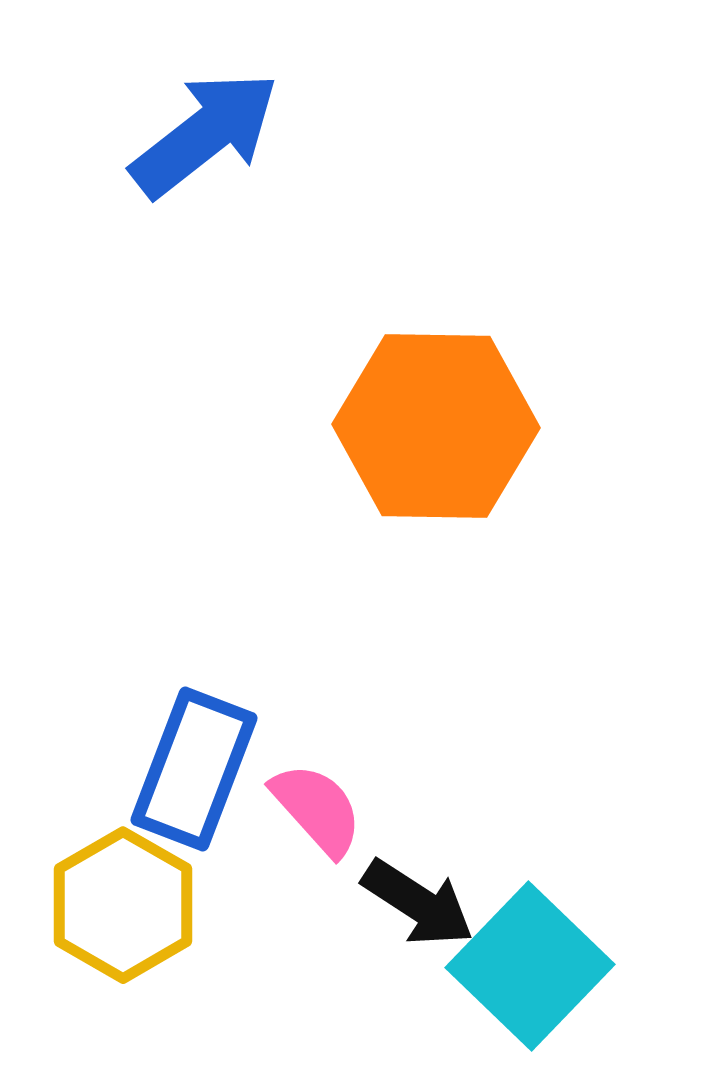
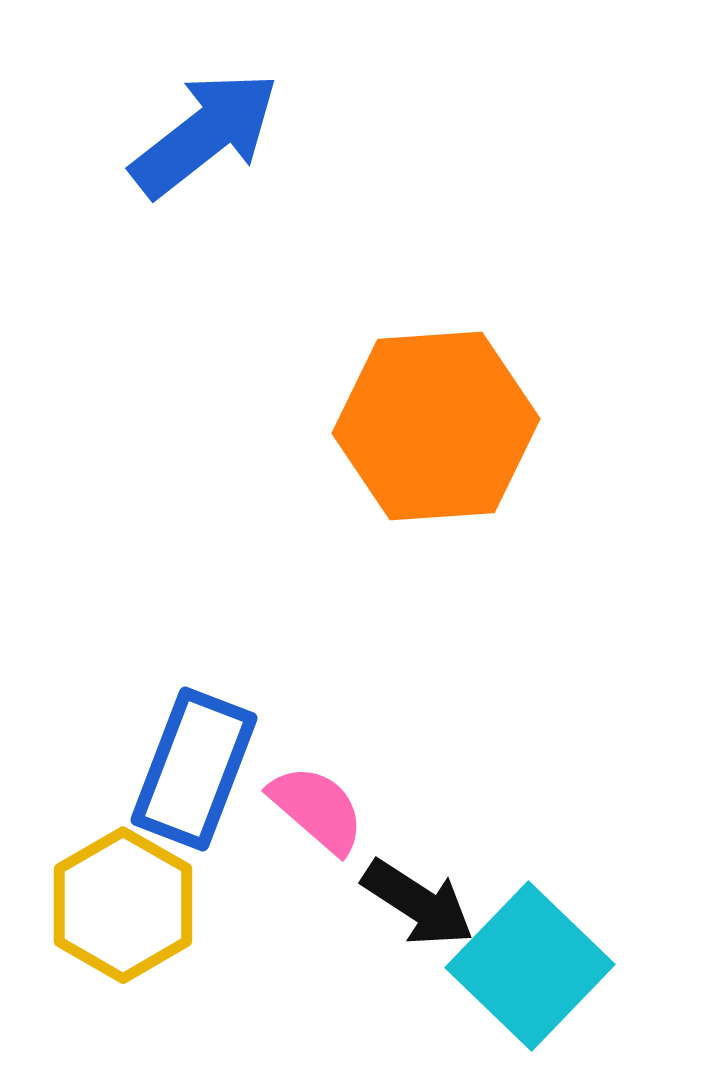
orange hexagon: rotated 5 degrees counterclockwise
pink semicircle: rotated 7 degrees counterclockwise
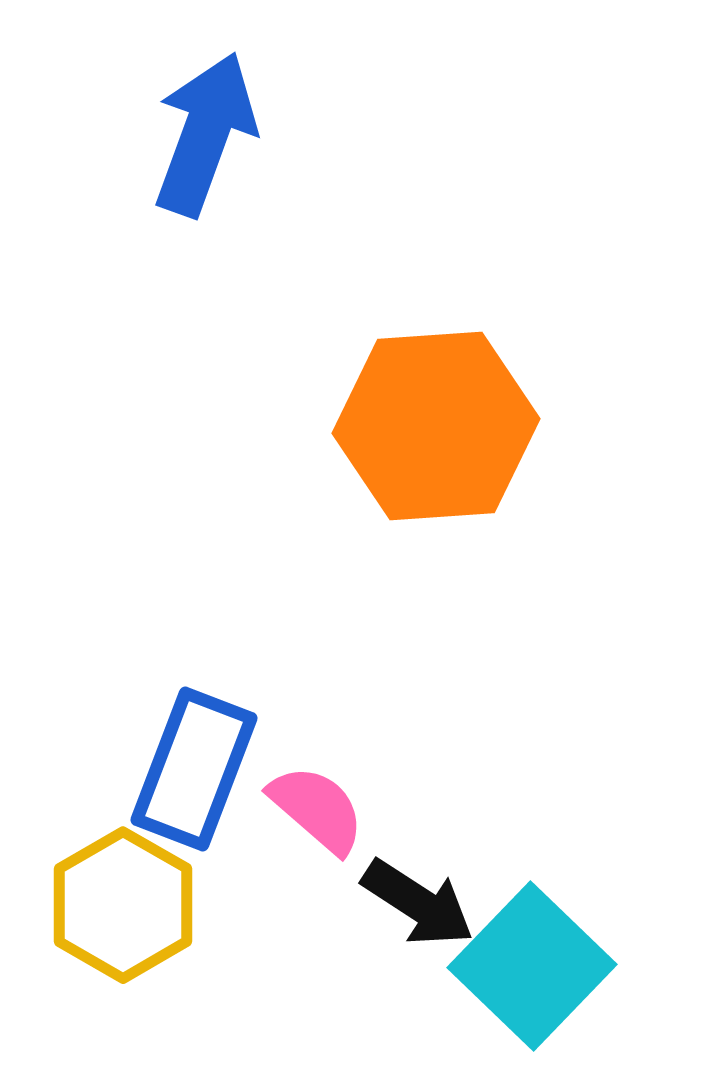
blue arrow: rotated 32 degrees counterclockwise
cyan square: moved 2 px right
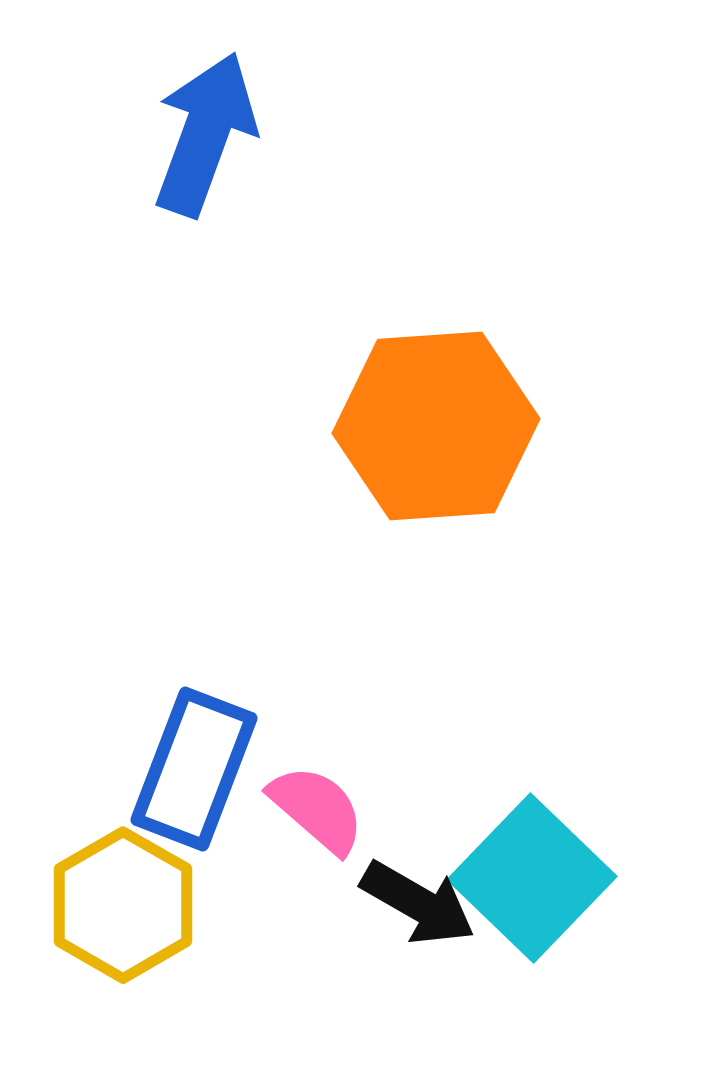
black arrow: rotated 3 degrees counterclockwise
cyan square: moved 88 px up
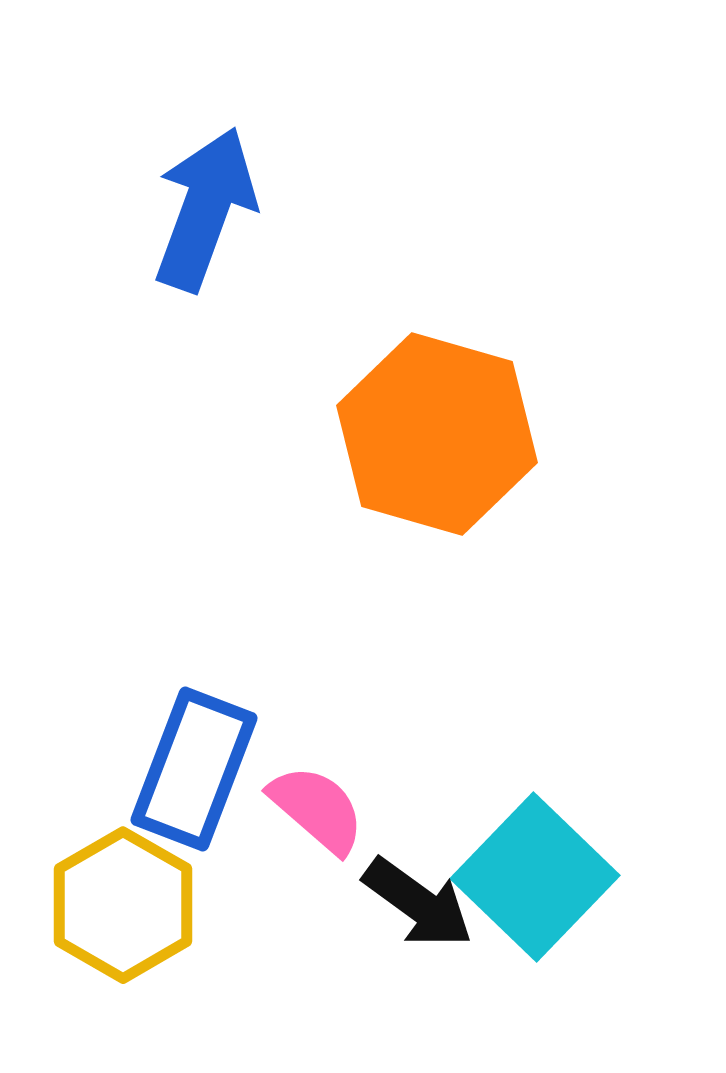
blue arrow: moved 75 px down
orange hexagon: moved 1 px right, 8 px down; rotated 20 degrees clockwise
cyan square: moved 3 px right, 1 px up
black arrow: rotated 6 degrees clockwise
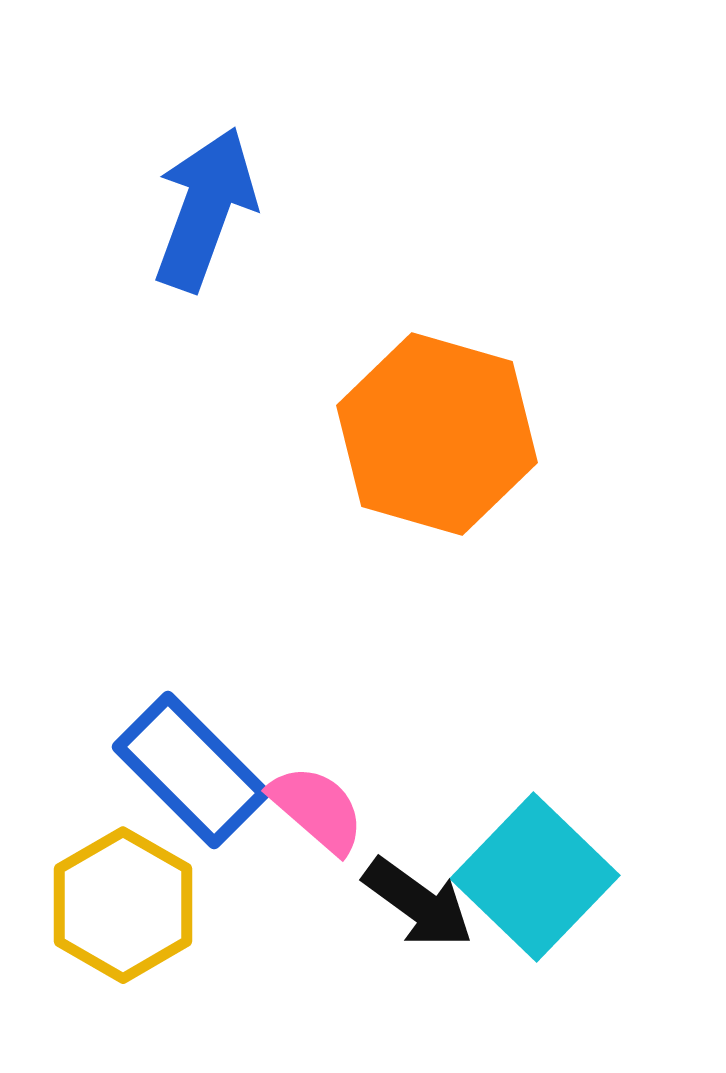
blue rectangle: moved 3 px left, 1 px down; rotated 66 degrees counterclockwise
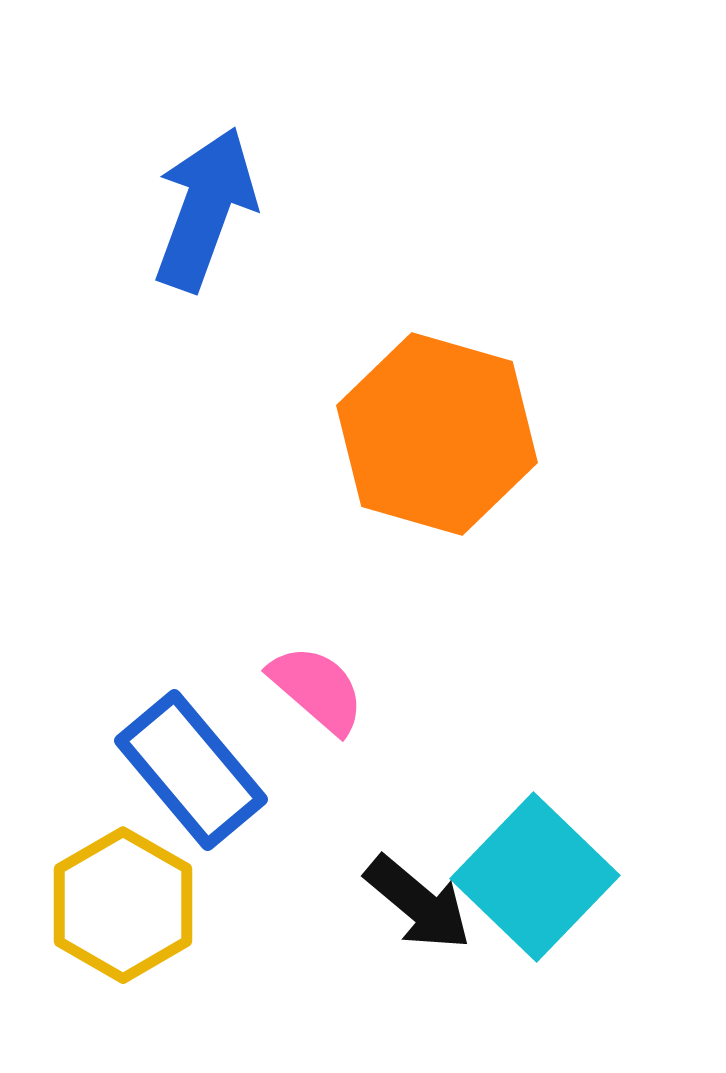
blue rectangle: rotated 5 degrees clockwise
pink semicircle: moved 120 px up
black arrow: rotated 4 degrees clockwise
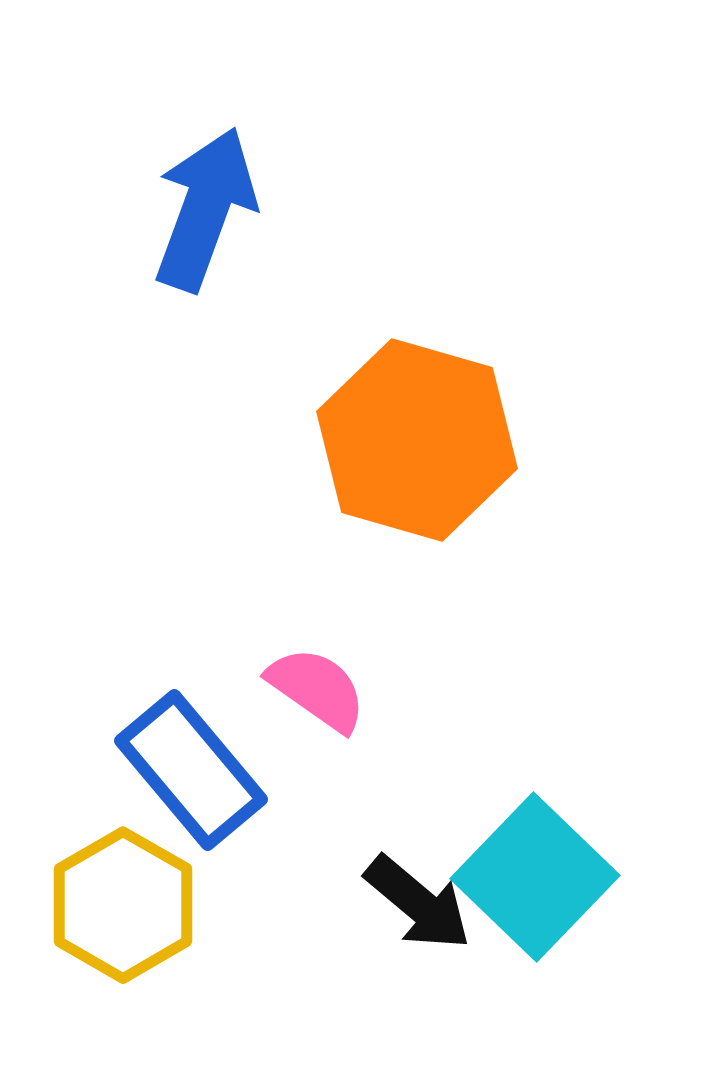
orange hexagon: moved 20 px left, 6 px down
pink semicircle: rotated 6 degrees counterclockwise
